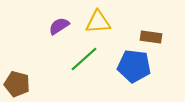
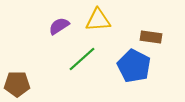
yellow triangle: moved 2 px up
green line: moved 2 px left
blue pentagon: rotated 20 degrees clockwise
brown pentagon: rotated 15 degrees counterclockwise
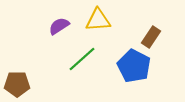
brown rectangle: rotated 65 degrees counterclockwise
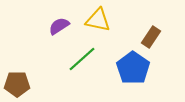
yellow triangle: rotated 16 degrees clockwise
blue pentagon: moved 1 px left, 2 px down; rotated 8 degrees clockwise
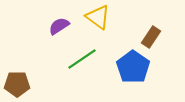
yellow triangle: moved 3 px up; rotated 24 degrees clockwise
green line: rotated 8 degrees clockwise
blue pentagon: moved 1 px up
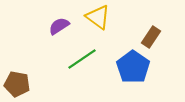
brown pentagon: rotated 10 degrees clockwise
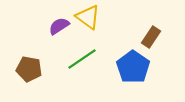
yellow triangle: moved 10 px left
brown pentagon: moved 12 px right, 15 px up
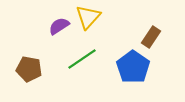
yellow triangle: rotated 36 degrees clockwise
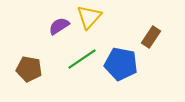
yellow triangle: moved 1 px right
blue pentagon: moved 12 px left, 3 px up; rotated 24 degrees counterclockwise
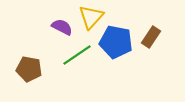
yellow triangle: moved 2 px right
purple semicircle: moved 3 px right, 1 px down; rotated 60 degrees clockwise
green line: moved 5 px left, 4 px up
blue pentagon: moved 5 px left, 22 px up
